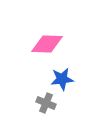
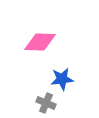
pink diamond: moved 7 px left, 2 px up
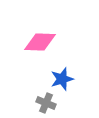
blue star: rotated 10 degrees counterclockwise
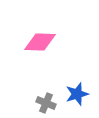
blue star: moved 15 px right, 15 px down
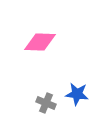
blue star: rotated 25 degrees clockwise
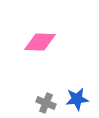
blue star: moved 5 px down; rotated 15 degrees counterclockwise
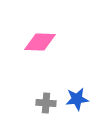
gray cross: rotated 18 degrees counterclockwise
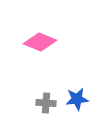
pink diamond: rotated 20 degrees clockwise
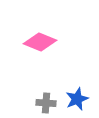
blue star: rotated 15 degrees counterclockwise
